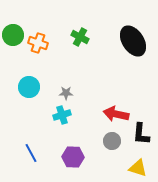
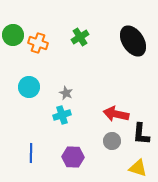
green cross: rotated 30 degrees clockwise
gray star: rotated 24 degrees clockwise
blue line: rotated 30 degrees clockwise
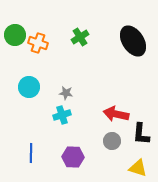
green circle: moved 2 px right
gray star: rotated 16 degrees counterclockwise
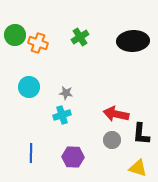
black ellipse: rotated 60 degrees counterclockwise
gray circle: moved 1 px up
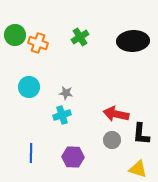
yellow triangle: moved 1 px down
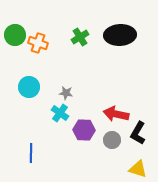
black ellipse: moved 13 px left, 6 px up
cyan cross: moved 2 px left, 2 px up; rotated 36 degrees counterclockwise
black L-shape: moved 3 px left, 1 px up; rotated 25 degrees clockwise
purple hexagon: moved 11 px right, 27 px up
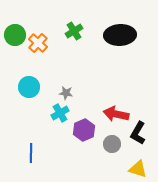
green cross: moved 6 px left, 6 px up
orange cross: rotated 24 degrees clockwise
cyan cross: rotated 24 degrees clockwise
purple hexagon: rotated 25 degrees counterclockwise
gray circle: moved 4 px down
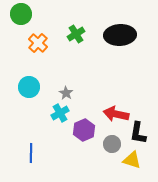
green cross: moved 2 px right, 3 px down
green circle: moved 6 px right, 21 px up
gray star: rotated 24 degrees clockwise
black L-shape: rotated 20 degrees counterclockwise
yellow triangle: moved 6 px left, 9 px up
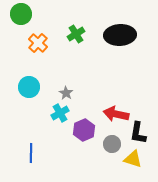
yellow triangle: moved 1 px right, 1 px up
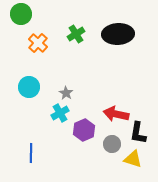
black ellipse: moved 2 px left, 1 px up
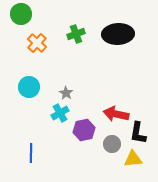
green cross: rotated 12 degrees clockwise
orange cross: moved 1 px left
purple hexagon: rotated 10 degrees clockwise
yellow triangle: rotated 24 degrees counterclockwise
